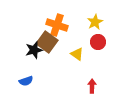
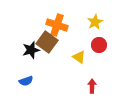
red circle: moved 1 px right, 3 px down
black star: moved 3 px left
yellow triangle: moved 2 px right, 3 px down
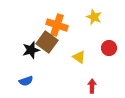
yellow star: moved 1 px left, 5 px up; rotated 21 degrees counterclockwise
red circle: moved 10 px right, 3 px down
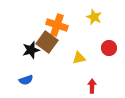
yellow triangle: moved 1 px down; rotated 48 degrees counterclockwise
blue semicircle: moved 1 px up
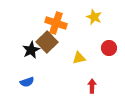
orange cross: moved 1 px left, 2 px up
brown square: rotated 10 degrees clockwise
black star: rotated 12 degrees counterclockwise
blue semicircle: moved 1 px right, 2 px down
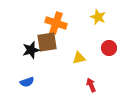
yellow star: moved 4 px right
brown square: rotated 35 degrees clockwise
black star: rotated 12 degrees clockwise
red arrow: moved 1 px left, 1 px up; rotated 24 degrees counterclockwise
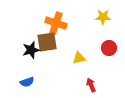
yellow star: moved 5 px right; rotated 21 degrees counterclockwise
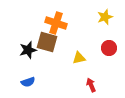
yellow star: moved 2 px right; rotated 21 degrees counterclockwise
brown square: rotated 25 degrees clockwise
black star: moved 3 px left
blue semicircle: moved 1 px right
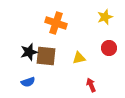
brown square: moved 1 px left, 14 px down; rotated 10 degrees counterclockwise
black star: moved 1 px right, 2 px down
